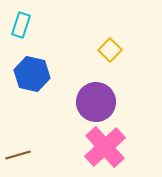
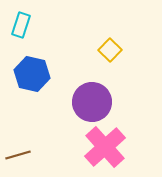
purple circle: moved 4 px left
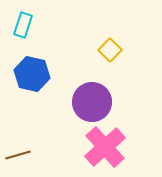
cyan rectangle: moved 2 px right
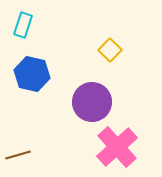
pink cross: moved 12 px right
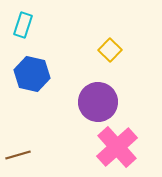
purple circle: moved 6 px right
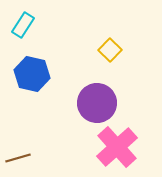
cyan rectangle: rotated 15 degrees clockwise
purple circle: moved 1 px left, 1 px down
brown line: moved 3 px down
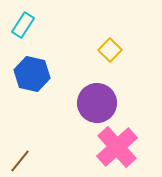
brown line: moved 2 px right, 3 px down; rotated 35 degrees counterclockwise
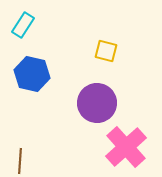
yellow square: moved 4 px left, 1 px down; rotated 30 degrees counterclockwise
pink cross: moved 9 px right
brown line: rotated 35 degrees counterclockwise
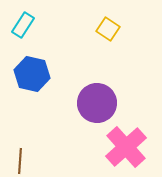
yellow square: moved 2 px right, 22 px up; rotated 20 degrees clockwise
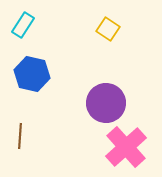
purple circle: moved 9 px right
brown line: moved 25 px up
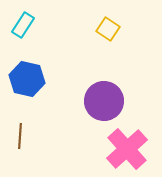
blue hexagon: moved 5 px left, 5 px down
purple circle: moved 2 px left, 2 px up
pink cross: moved 1 px right, 2 px down
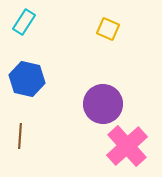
cyan rectangle: moved 1 px right, 3 px up
yellow square: rotated 10 degrees counterclockwise
purple circle: moved 1 px left, 3 px down
pink cross: moved 3 px up
